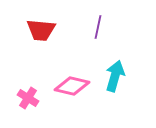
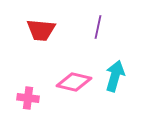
pink diamond: moved 2 px right, 4 px up
pink cross: rotated 25 degrees counterclockwise
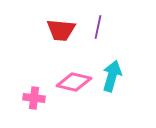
red trapezoid: moved 20 px right
cyan arrow: moved 3 px left
pink cross: moved 6 px right
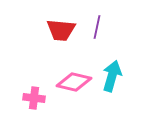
purple line: moved 1 px left
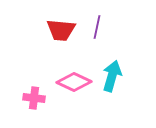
pink diamond: rotated 12 degrees clockwise
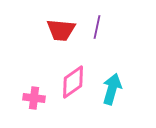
cyan arrow: moved 13 px down
pink diamond: moved 1 px left; rotated 60 degrees counterclockwise
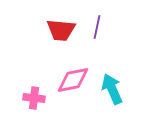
pink diamond: moved 2 px up; rotated 24 degrees clockwise
cyan arrow: rotated 40 degrees counterclockwise
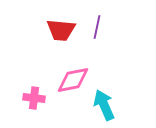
cyan arrow: moved 8 px left, 16 px down
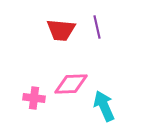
purple line: rotated 25 degrees counterclockwise
pink diamond: moved 2 px left, 4 px down; rotated 8 degrees clockwise
cyan arrow: moved 1 px down
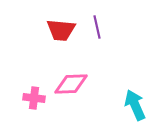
cyan arrow: moved 31 px right, 1 px up
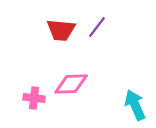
purple line: rotated 50 degrees clockwise
